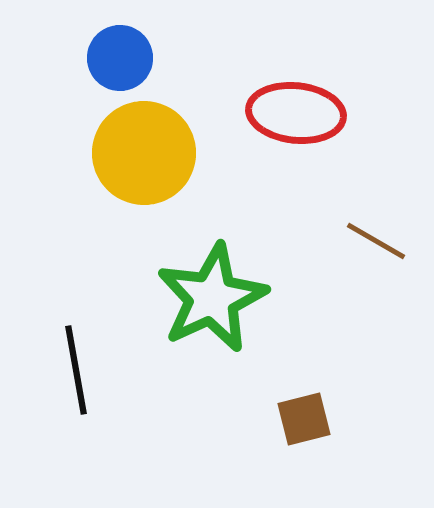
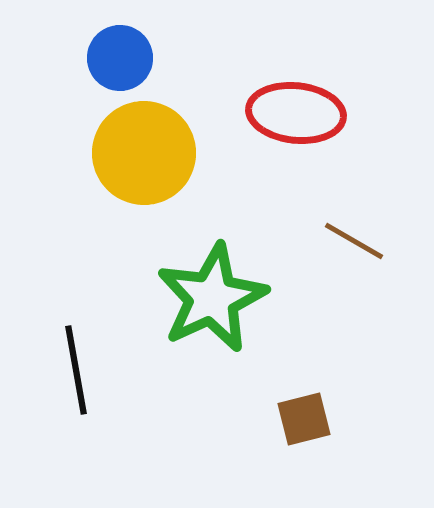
brown line: moved 22 px left
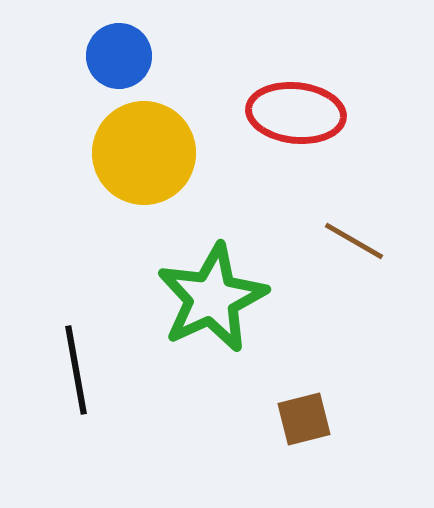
blue circle: moved 1 px left, 2 px up
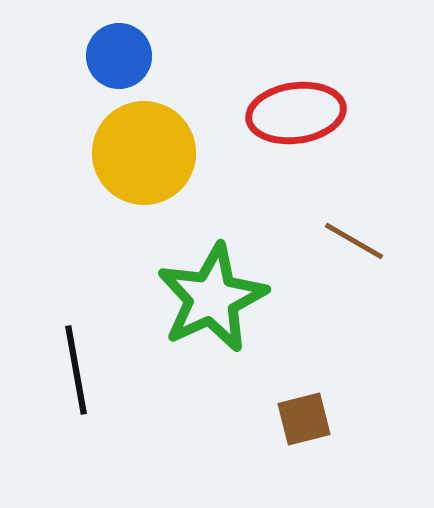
red ellipse: rotated 14 degrees counterclockwise
